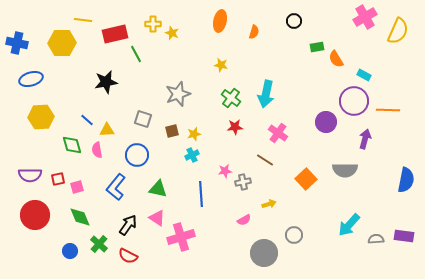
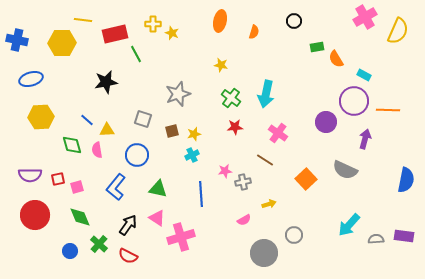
blue cross at (17, 43): moved 3 px up
gray semicircle at (345, 170): rotated 25 degrees clockwise
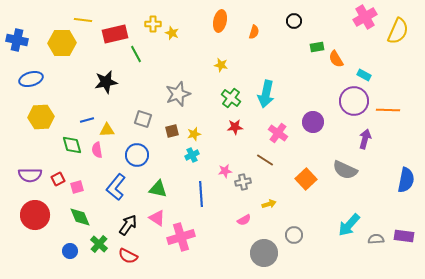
blue line at (87, 120): rotated 56 degrees counterclockwise
purple circle at (326, 122): moved 13 px left
red square at (58, 179): rotated 16 degrees counterclockwise
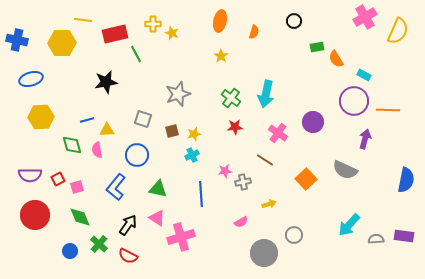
yellow star at (221, 65): moved 9 px up; rotated 24 degrees clockwise
pink semicircle at (244, 220): moved 3 px left, 2 px down
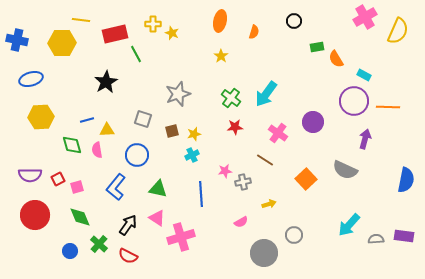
yellow line at (83, 20): moved 2 px left
black star at (106, 82): rotated 20 degrees counterclockwise
cyan arrow at (266, 94): rotated 24 degrees clockwise
orange line at (388, 110): moved 3 px up
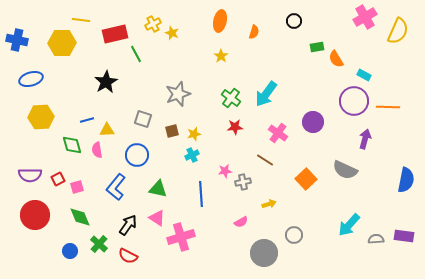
yellow cross at (153, 24): rotated 28 degrees counterclockwise
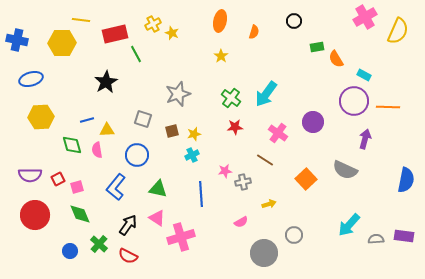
green diamond at (80, 217): moved 3 px up
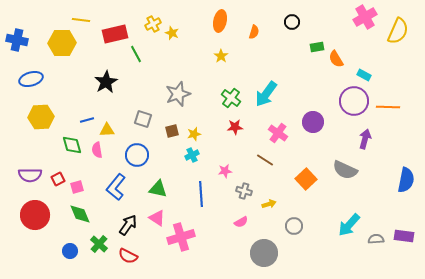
black circle at (294, 21): moved 2 px left, 1 px down
gray cross at (243, 182): moved 1 px right, 9 px down; rotated 28 degrees clockwise
gray circle at (294, 235): moved 9 px up
